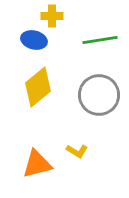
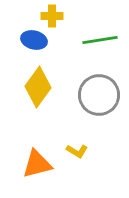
yellow diamond: rotated 15 degrees counterclockwise
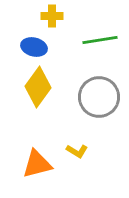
blue ellipse: moved 7 px down
gray circle: moved 2 px down
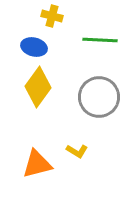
yellow cross: rotated 15 degrees clockwise
green line: rotated 12 degrees clockwise
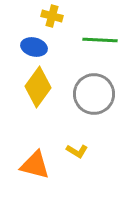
gray circle: moved 5 px left, 3 px up
orange triangle: moved 2 px left, 1 px down; rotated 28 degrees clockwise
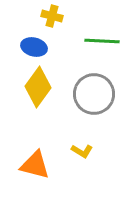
green line: moved 2 px right, 1 px down
yellow L-shape: moved 5 px right
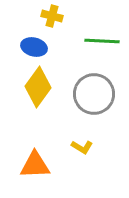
yellow L-shape: moved 4 px up
orange triangle: rotated 16 degrees counterclockwise
